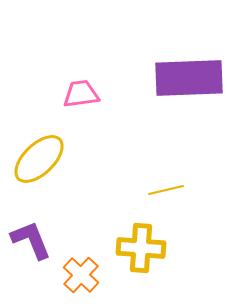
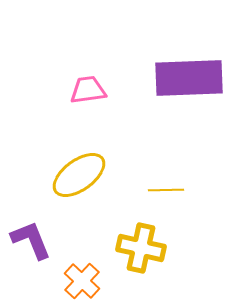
pink trapezoid: moved 7 px right, 4 px up
yellow ellipse: moved 40 px right, 16 px down; rotated 8 degrees clockwise
yellow line: rotated 12 degrees clockwise
yellow cross: rotated 9 degrees clockwise
orange cross: moved 1 px right, 6 px down
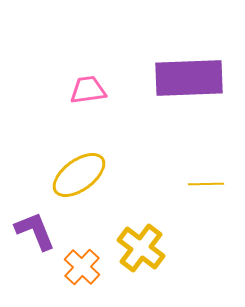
yellow line: moved 40 px right, 6 px up
purple L-shape: moved 4 px right, 9 px up
yellow cross: rotated 24 degrees clockwise
orange cross: moved 14 px up
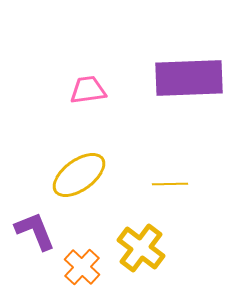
yellow line: moved 36 px left
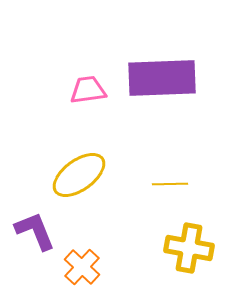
purple rectangle: moved 27 px left
yellow cross: moved 48 px right; rotated 27 degrees counterclockwise
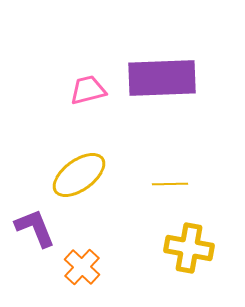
pink trapezoid: rotated 6 degrees counterclockwise
purple L-shape: moved 3 px up
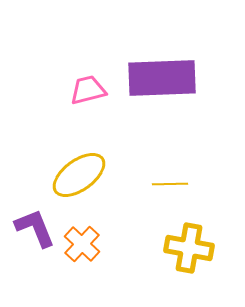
orange cross: moved 23 px up
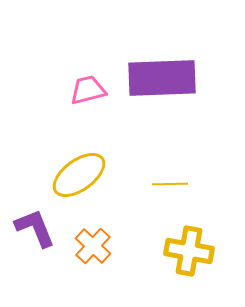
orange cross: moved 11 px right, 2 px down
yellow cross: moved 3 px down
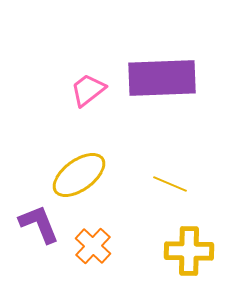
pink trapezoid: rotated 24 degrees counterclockwise
yellow line: rotated 24 degrees clockwise
purple L-shape: moved 4 px right, 4 px up
yellow cross: rotated 9 degrees counterclockwise
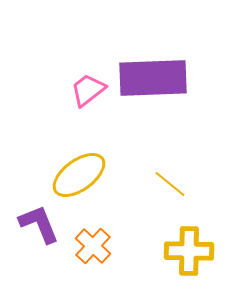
purple rectangle: moved 9 px left
yellow line: rotated 16 degrees clockwise
